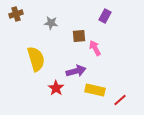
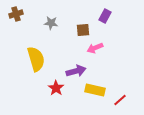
brown square: moved 4 px right, 6 px up
pink arrow: rotated 84 degrees counterclockwise
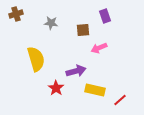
purple rectangle: rotated 48 degrees counterclockwise
pink arrow: moved 4 px right
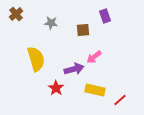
brown cross: rotated 24 degrees counterclockwise
pink arrow: moved 5 px left, 9 px down; rotated 14 degrees counterclockwise
purple arrow: moved 2 px left, 2 px up
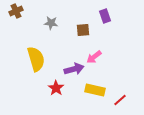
brown cross: moved 3 px up; rotated 16 degrees clockwise
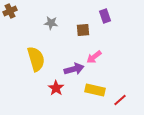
brown cross: moved 6 px left
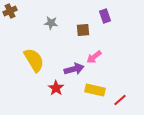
yellow semicircle: moved 2 px left, 1 px down; rotated 15 degrees counterclockwise
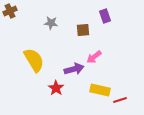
yellow rectangle: moved 5 px right
red line: rotated 24 degrees clockwise
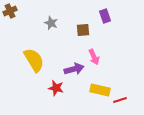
gray star: rotated 16 degrees clockwise
pink arrow: rotated 77 degrees counterclockwise
red star: rotated 21 degrees counterclockwise
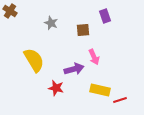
brown cross: rotated 32 degrees counterclockwise
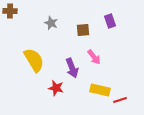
brown cross: rotated 32 degrees counterclockwise
purple rectangle: moved 5 px right, 5 px down
pink arrow: rotated 14 degrees counterclockwise
purple arrow: moved 2 px left, 1 px up; rotated 84 degrees clockwise
